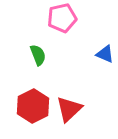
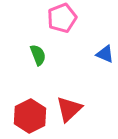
pink pentagon: rotated 8 degrees counterclockwise
red hexagon: moved 3 px left, 10 px down
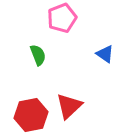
blue triangle: rotated 12 degrees clockwise
red triangle: moved 3 px up
red hexagon: moved 1 px right, 1 px up; rotated 16 degrees clockwise
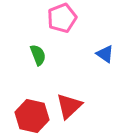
red hexagon: moved 1 px right, 1 px down; rotated 24 degrees clockwise
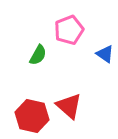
pink pentagon: moved 7 px right, 12 px down
green semicircle: rotated 50 degrees clockwise
red triangle: rotated 36 degrees counterclockwise
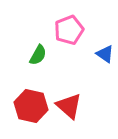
red hexagon: moved 1 px left, 10 px up
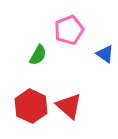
red hexagon: rotated 12 degrees clockwise
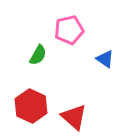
pink pentagon: rotated 8 degrees clockwise
blue triangle: moved 5 px down
red triangle: moved 5 px right, 11 px down
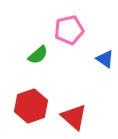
green semicircle: rotated 20 degrees clockwise
red hexagon: rotated 16 degrees clockwise
